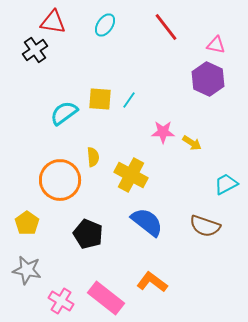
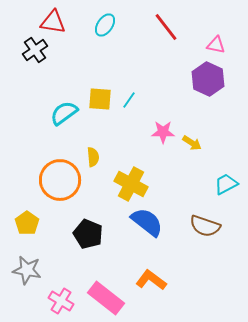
yellow cross: moved 9 px down
orange L-shape: moved 1 px left, 2 px up
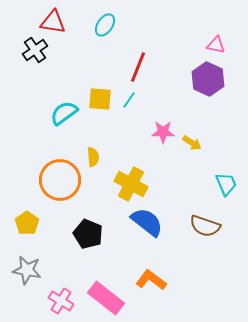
red line: moved 28 px left, 40 px down; rotated 60 degrees clockwise
cyan trapezoid: rotated 95 degrees clockwise
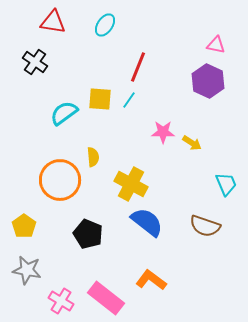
black cross: moved 12 px down; rotated 20 degrees counterclockwise
purple hexagon: moved 2 px down
yellow pentagon: moved 3 px left, 3 px down
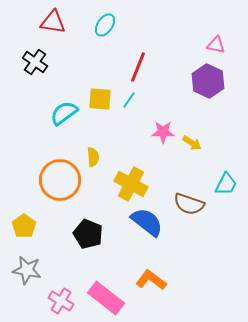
cyan trapezoid: rotated 50 degrees clockwise
brown semicircle: moved 16 px left, 22 px up
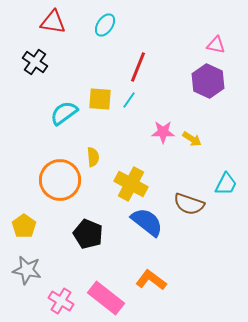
yellow arrow: moved 4 px up
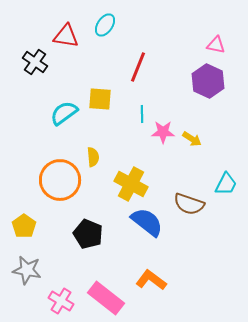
red triangle: moved 13 px right, 14 px down
cyan line: moved 13 px right, 14 px down; rotated 36 degrees counterclockwise
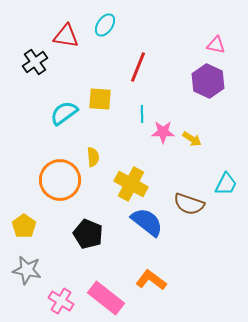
black cross: rotated 20 degrees clockwise
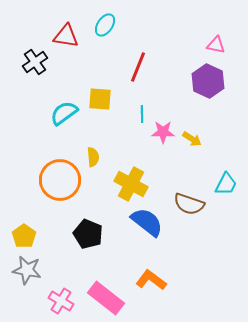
yellow pentagon: moved 10 px down
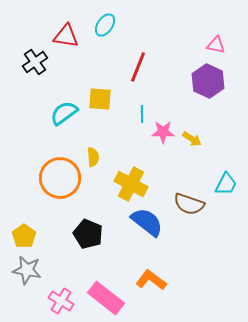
orange circle: moved 2 px up
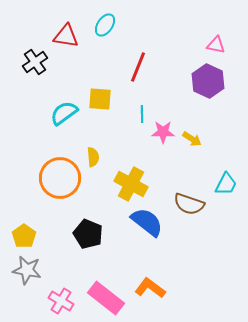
orange L-shape: moved 1 px left, 8 px down
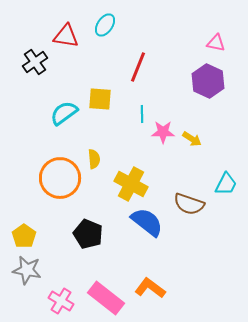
pink triangle: moved 2 px up
yellow semicircle: moved 1 px right, 2 px down
